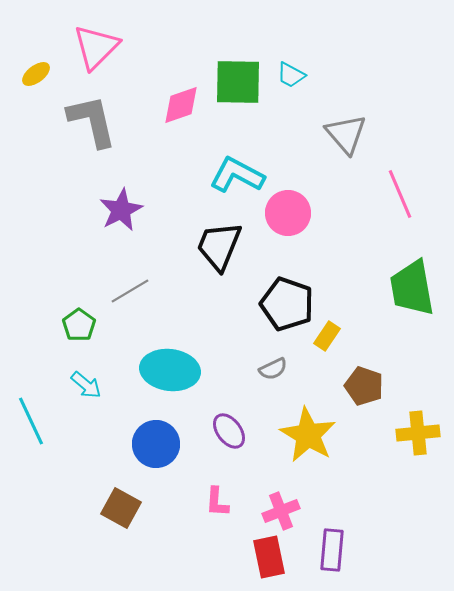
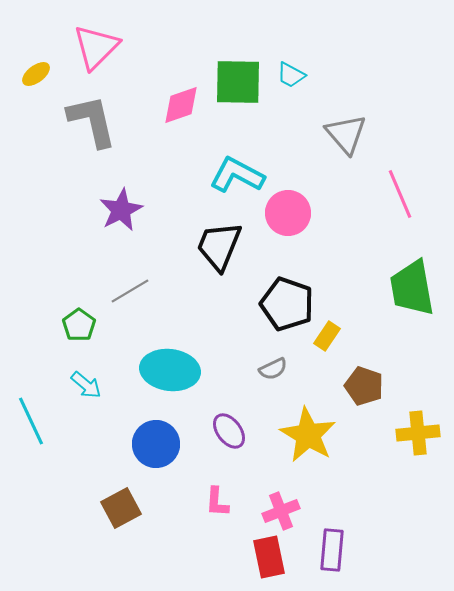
brown square: rotated 33 degrees clockwise
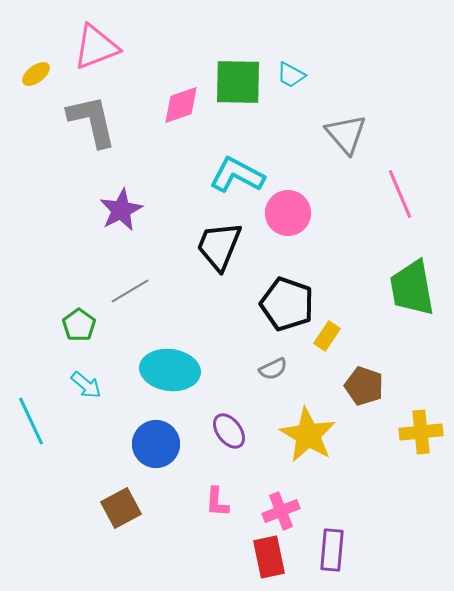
pink triangle: rotated 24 degrees clockwise
yellow cross: moved 3 px right, 1 px up
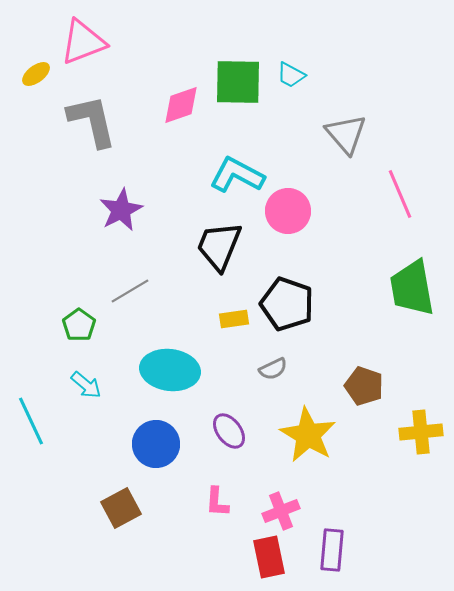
pink triangle: moved 13 px left, 5 px up
pink circle: moved 2 px up
yellow rectangle: moved 93 px left, 17 px up; rotated 48 degrees clockwise
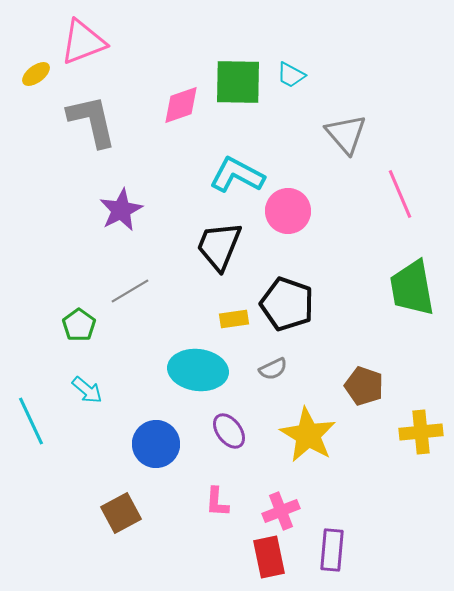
cyan ellipse: moved 28 px right
cyan arrow: moved 1 px right, 5 px down
brown square: moved 5 px down
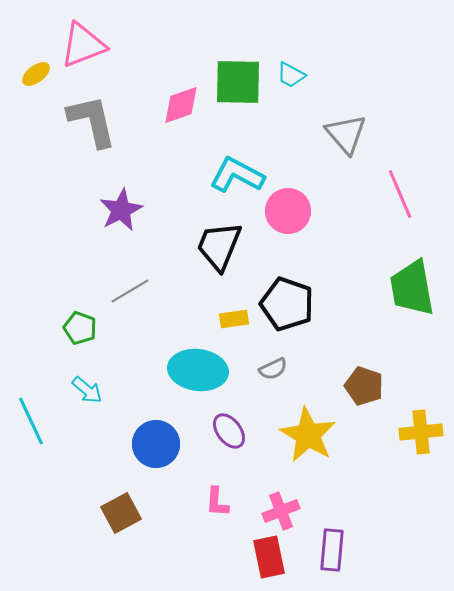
pink triangle: moved 3 px down
green pentagon: moved 1 px right, 3 px down; rotated 16 degrees counterclockwise
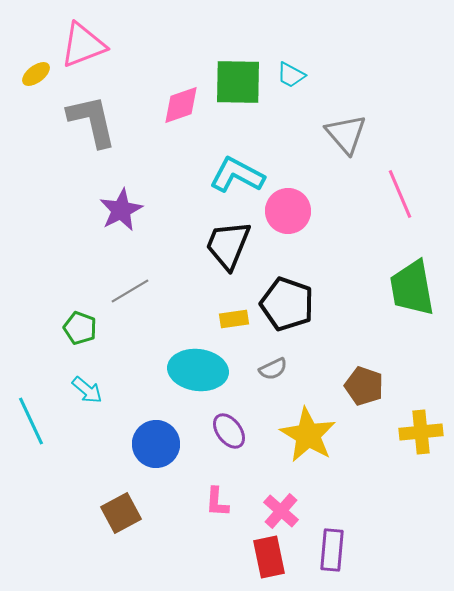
black trapezoid: moved 9 px right, 1 px up
pink cross: rotated 27 degrees counterclockwise
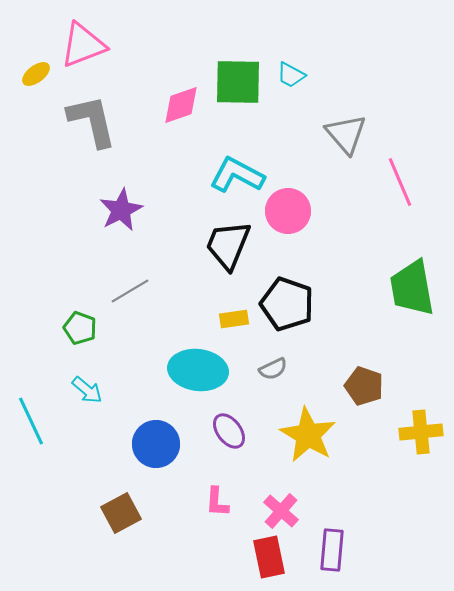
pink line: moved 12 px up
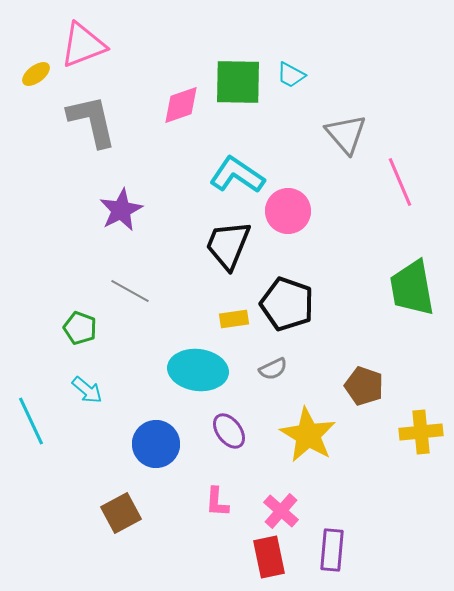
cyan L-shape: rotated 6 degrees clockwise
gray line: rotated 60 degrees clockwise
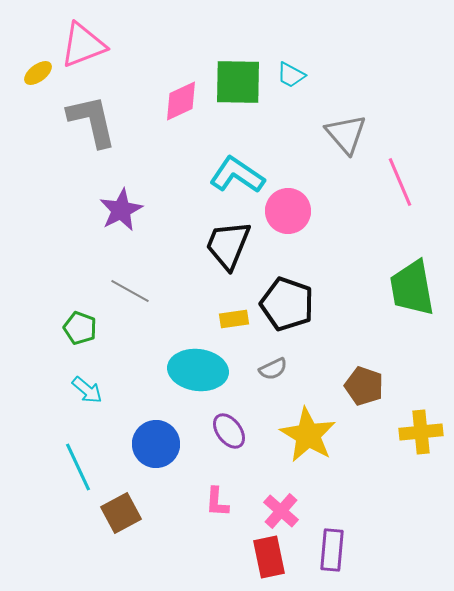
yellow ellipse: moved 2 px right, 1 px up
pink diamond: moved 4 px up; rotated 6 degrees counterclockwise
cyan line: moved 47 px right, 46 px down
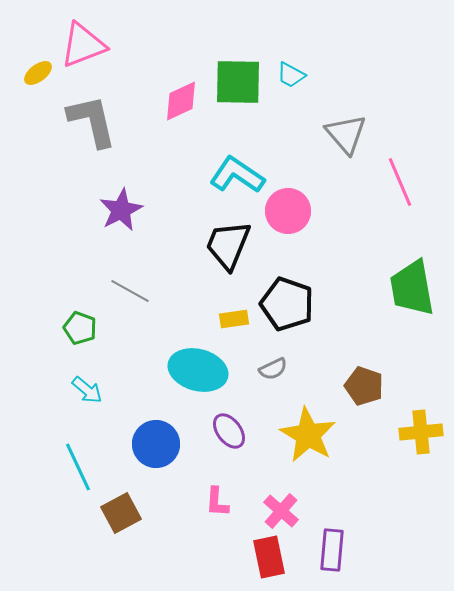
cyan ellipse: rotated 8 degrees clockwise
